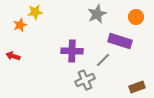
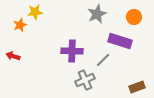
orange circle: moved 2 px left
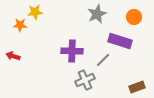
orange star: rotated 24 degrees clockwise
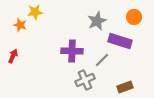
gray star: moved 7 px down
orange star: rotated 16 degrees clockwise
red arrow: rotated 96 degrees clockwise
gray line: moved 1 px left
brown rectangle: moved 12 px left
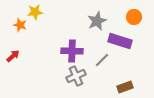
red arrow: rotated 24 degrees clockwise
gray cross: moved 9 px left, 4 px up
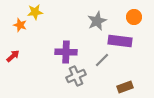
purple rectangle: rotated 10 degrees counterclockwise
purple cross: moved 6 px left, 1 px down
